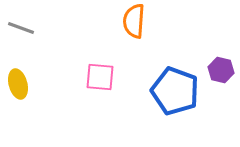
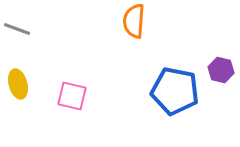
gray line: moved 4 px left, 1 px down
pink square: moved 28 px left, 19 px down; rotated 8 degrees clockwise
blue pentagon: rotated 9 degrees counterclockwise
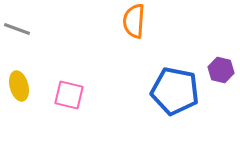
yellow ellipse: moved 1 px right, 2 px down
pink square: moved 3 px left, 1 px up
